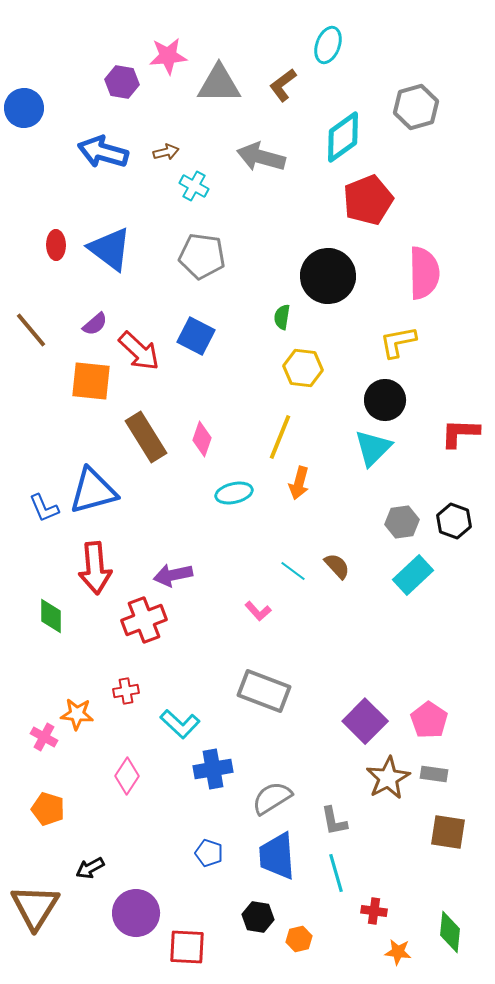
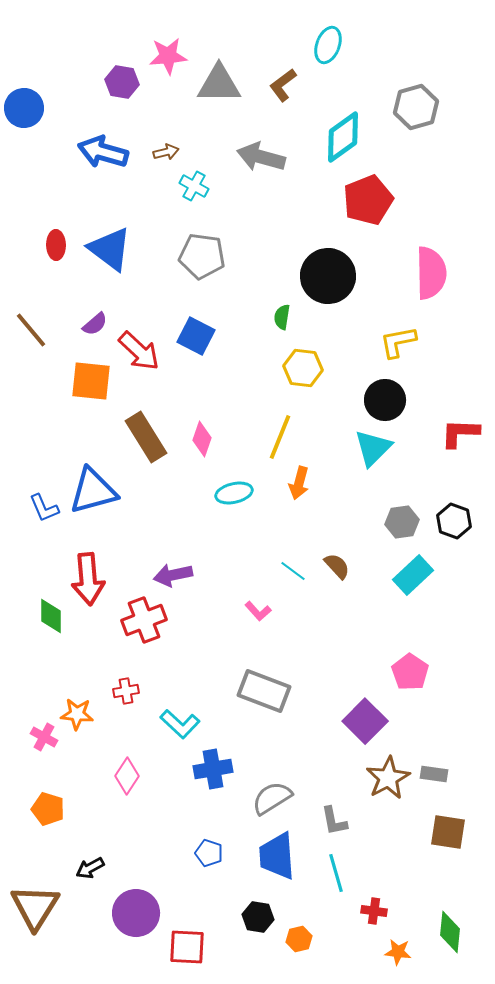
pink semicircle at (424, 273): moved 7 px right
red arrow at (95, 568): moved 7 px left, 11 px down
pink pentagon at (429, 720): moved 19 px left, 48 px up
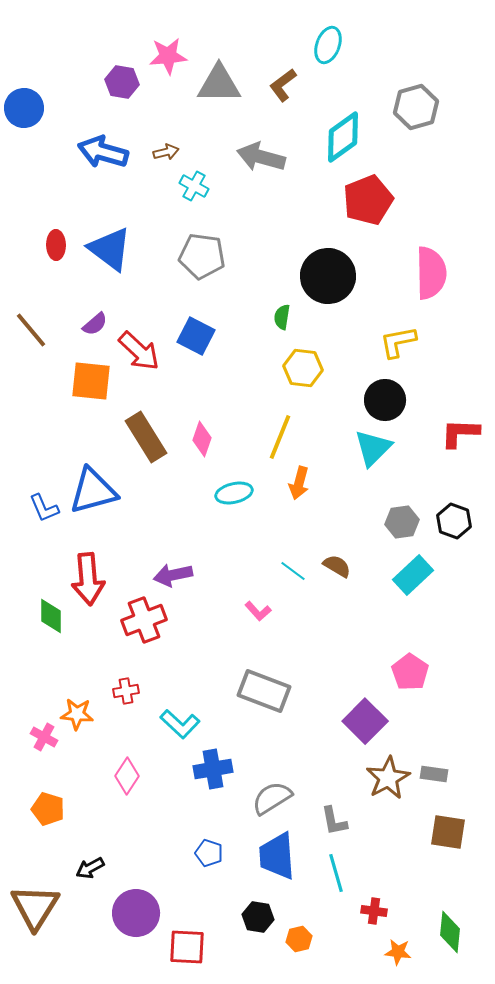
brown semicircle at (337, 566): rotated 16 degrees counterclockwise
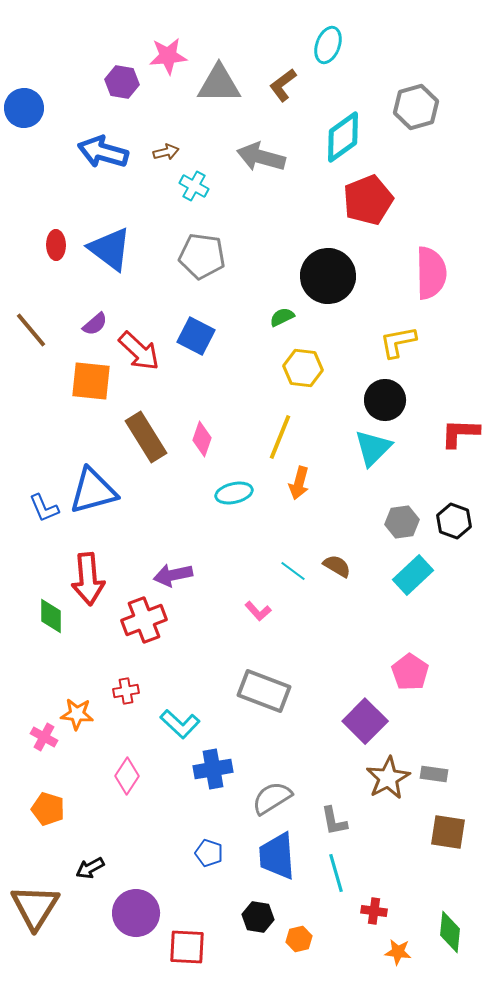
green semicircle at (282, 317): rotated 55 degrees clockwise
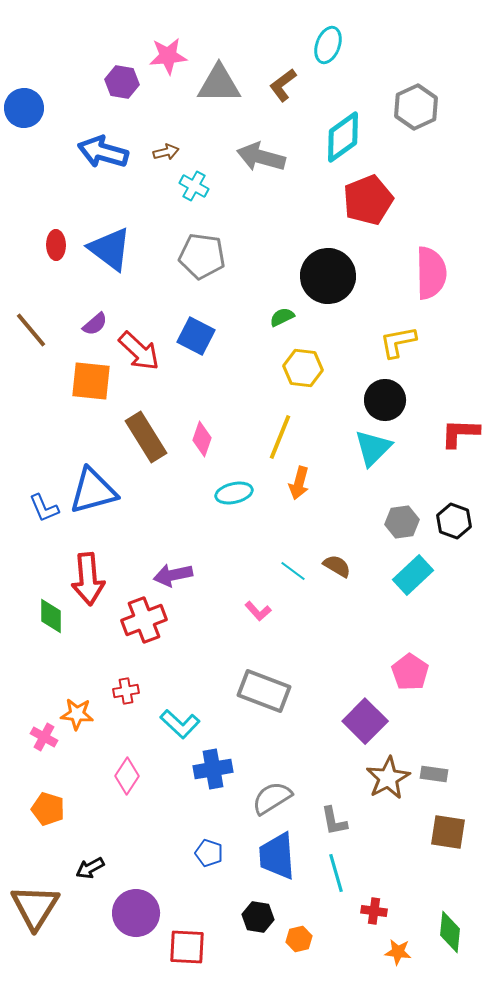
gray hexagon at (416, 107): rotated 9 degrees counterclockwise
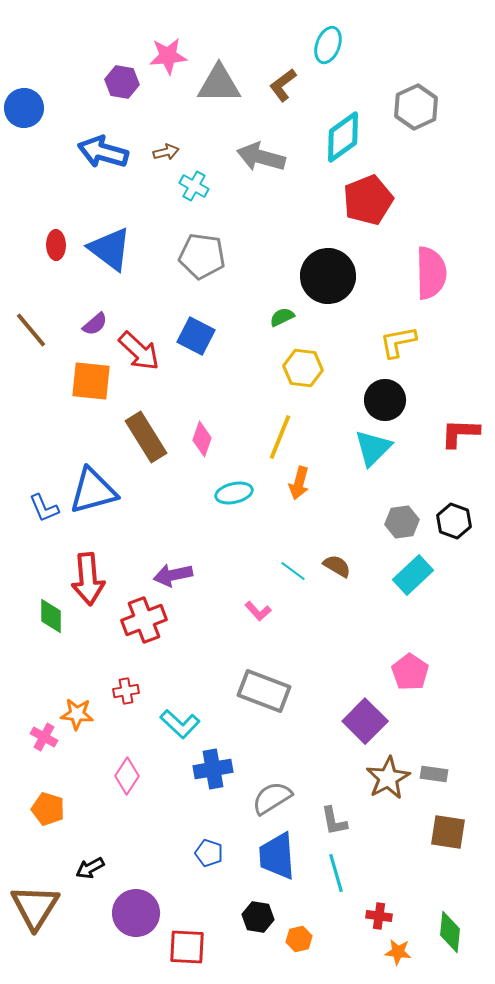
red cross at (374, 911): moved 5 px right, 5 px down
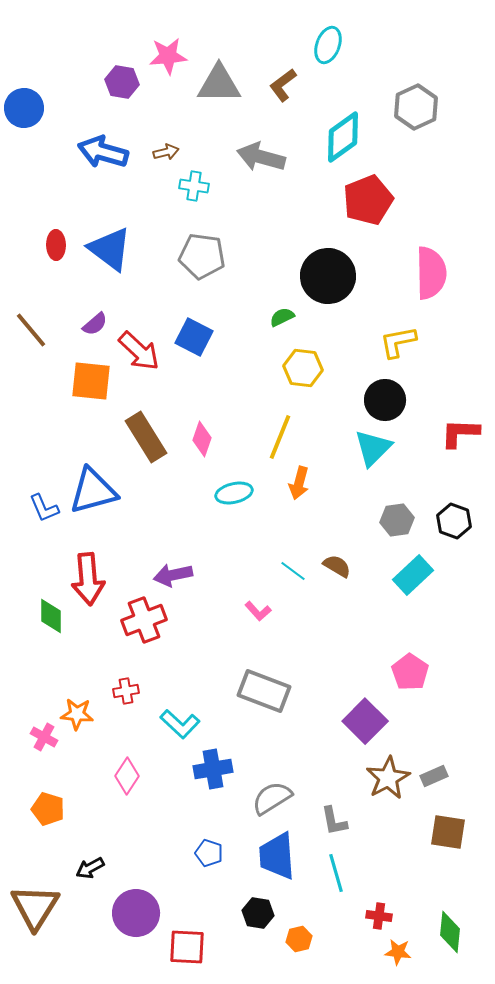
cyan cross at (194, 186): rotated 20 degrees counterclockwise
blue square at (196, 336): moved 2 px left, 1 px down
gray hexagon at (402, 522): moved 5 px left, 2 px up
gray rectangle at (434, 774): moved 2 px down; rotated 32 degrees counterclockwise
black hexagon at (258, 917): moved 4 px up
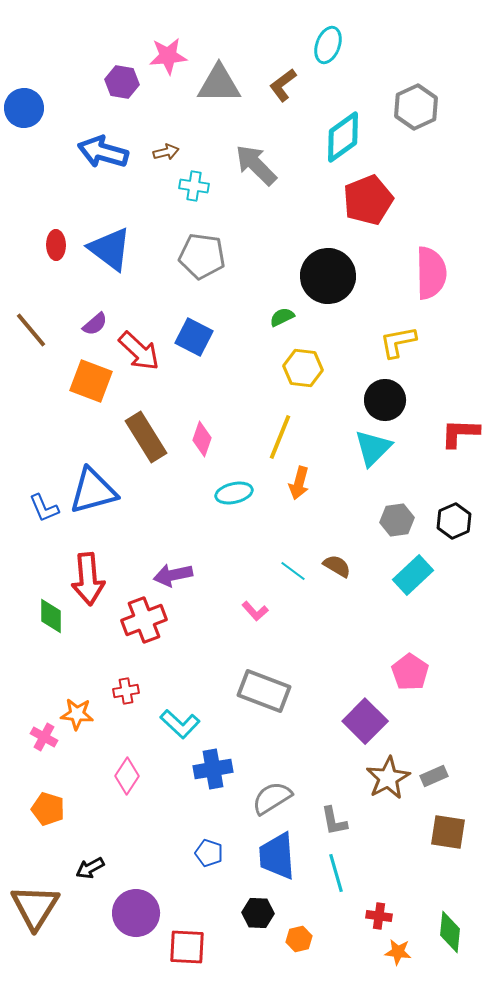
gray arrow at (261, 157): moved 5 px left, 8 px down; rotated 30 degrees clockwise
orange square at (91, 381): rotated 15 degrees clockwise
black hexagon at (454, 521): rotated 16 degrees clockwise
pink L-shape at (258, 611): moved 3 px left
black hexagon at (258, 913): rotated 8 degrees counterclockwise
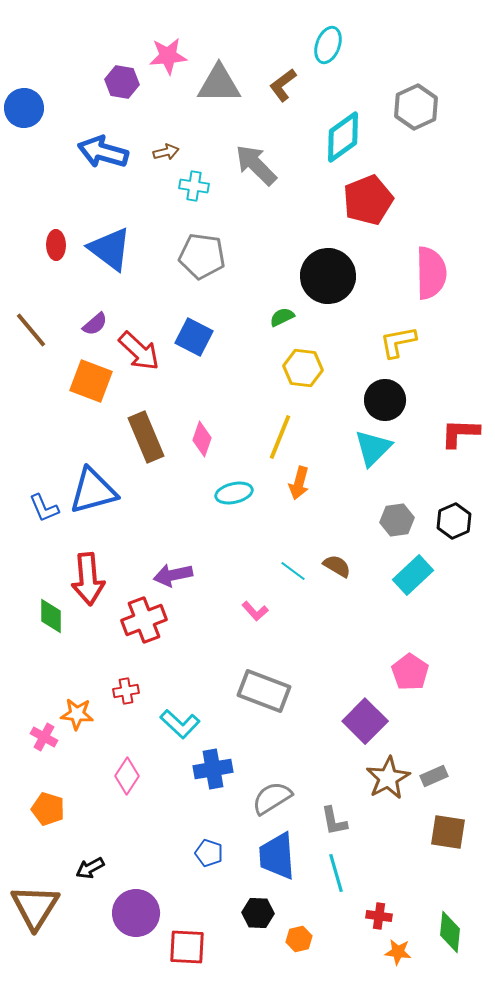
brown rectangle at (146, 437): rotated 9 degrees clockwise
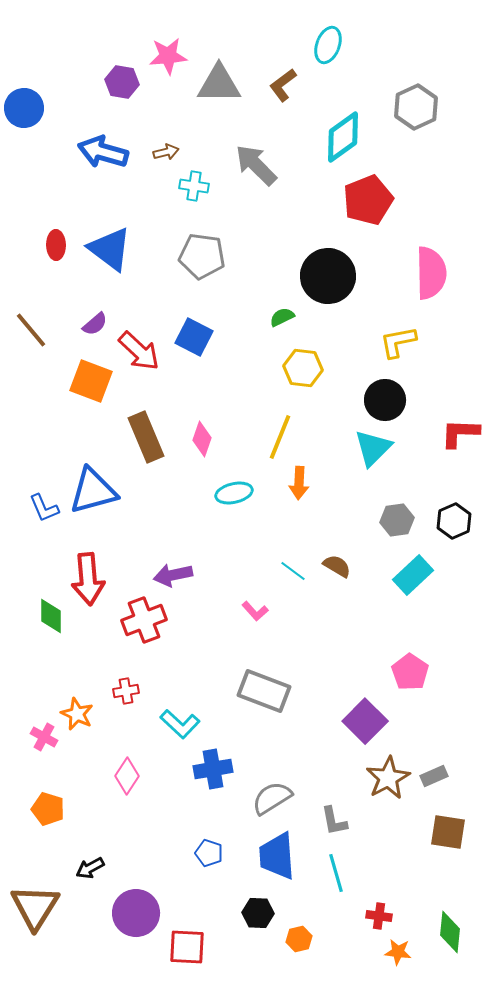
orange arrow at (299, 483): rotated 12 degrees counterclockwise
orange star at (77, 714): rotated 20 degrees clockwise
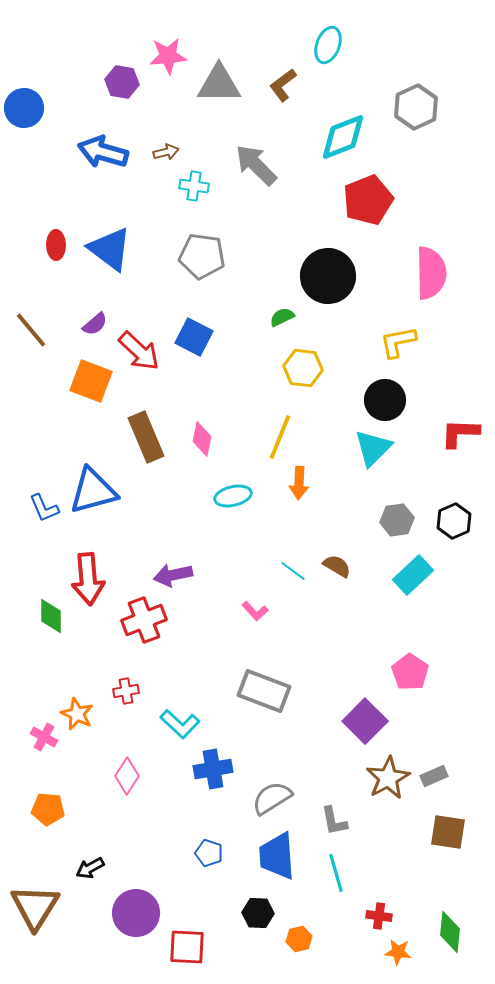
cyan diamond at (343, 137): rotated 14 degrees clockwise
pink diamond at (202, 439): rotated 8 degrees counterclockwise
cyan ellipse at (234, 493): moved 1 px left, 3 px down
orange pentagon at (48, 809): rotated 12 degrees counterclockwise
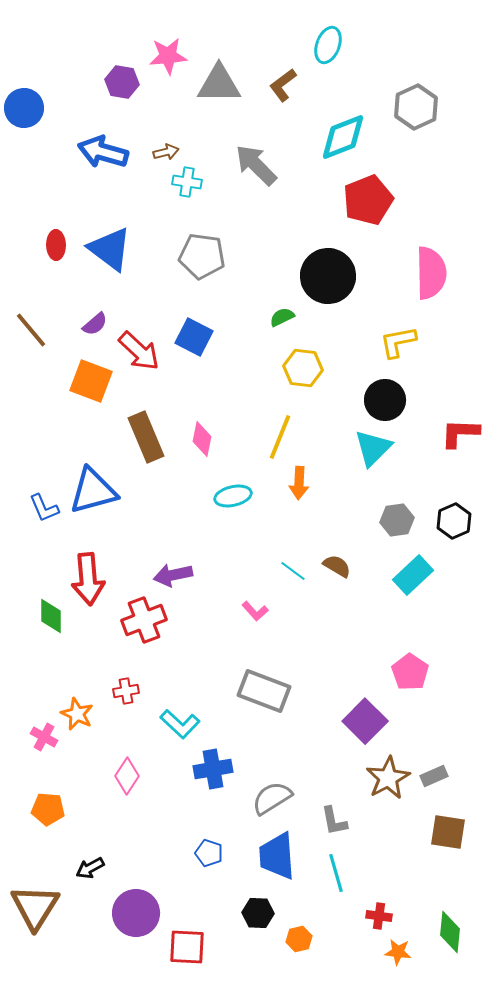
cyan cross at (194, 186): moved 7 px left, 4 px up
